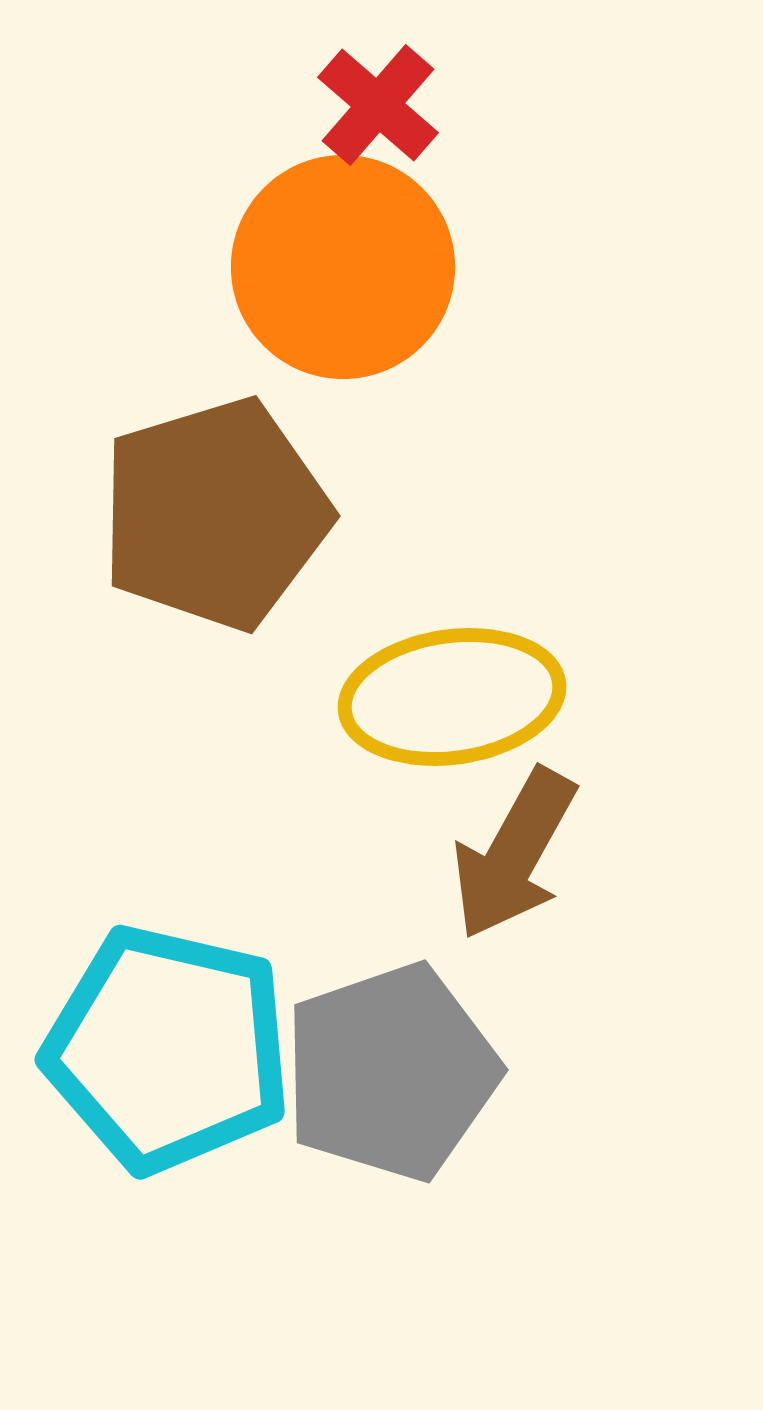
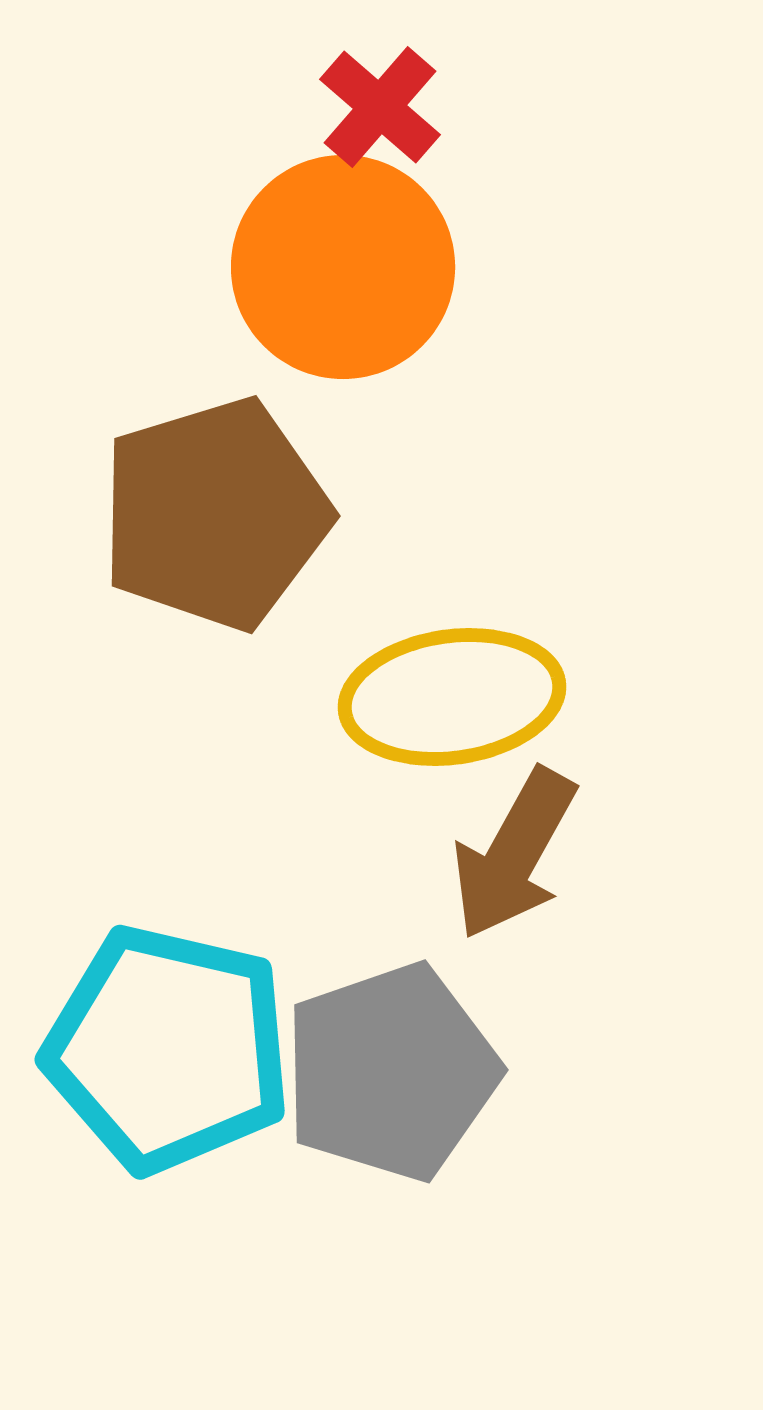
red cross: moved 2 px right, 2 px down
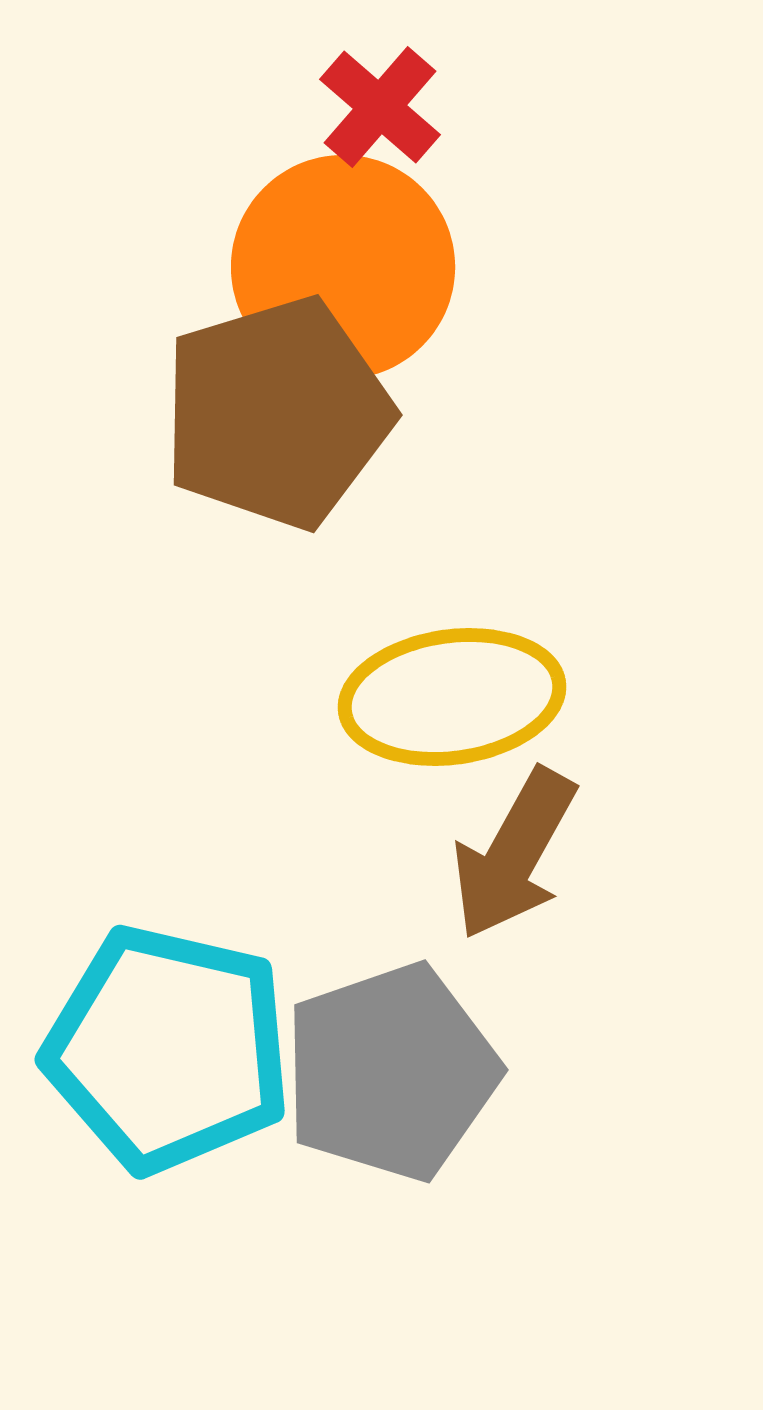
brown pentagon: moved 62 px right, 101 px up
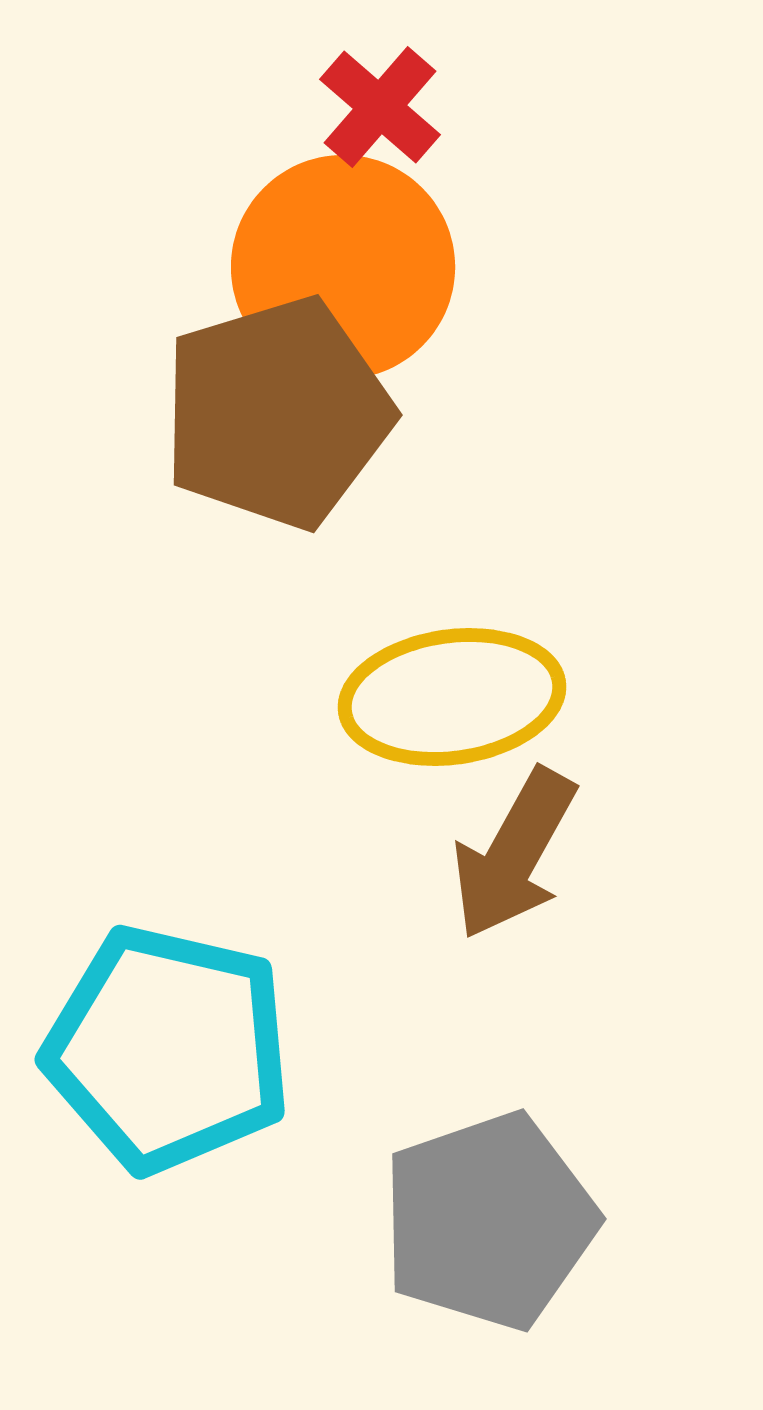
gray pentagon: moved 98 px right, 149 px down
